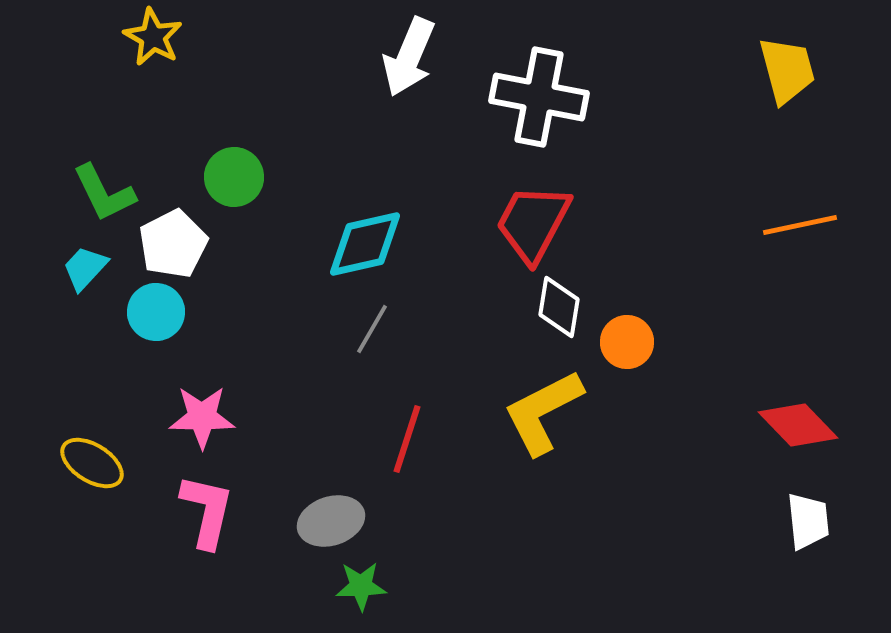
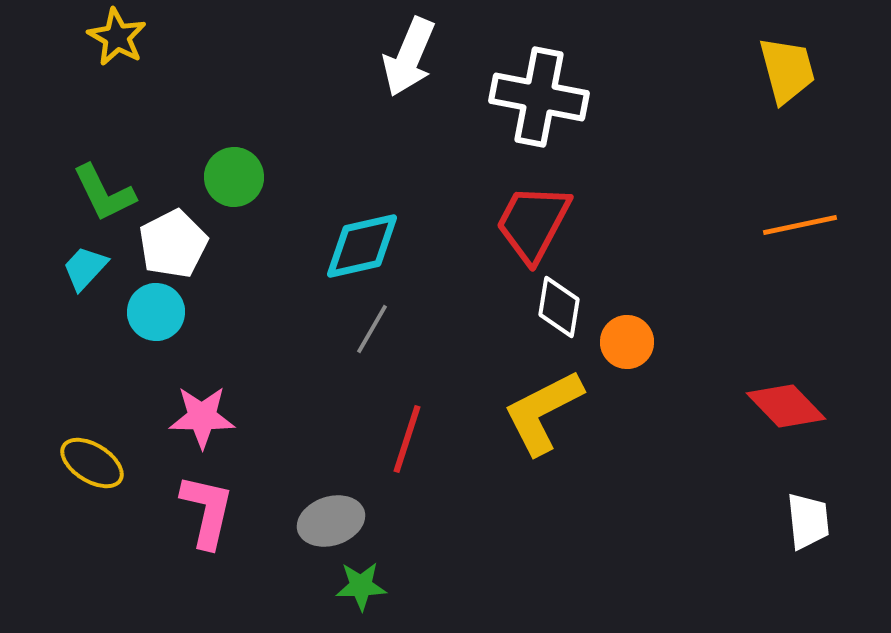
yellow star: moved 36 px left
cyan diamond: moved 3 px left, 2 px down
red diamond: moved 12 px left, 19 px up
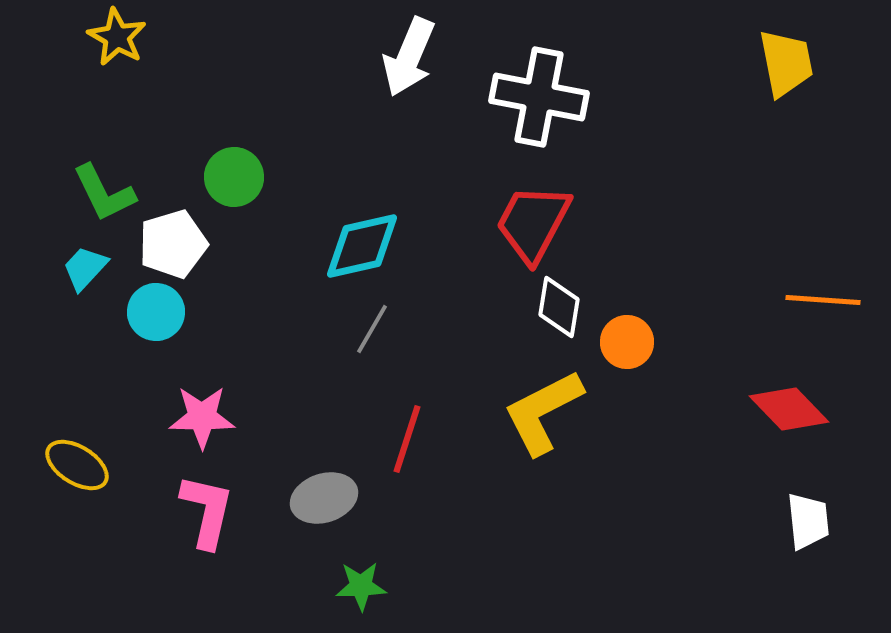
yellow trapezoid: moved 1 px left, 7 px up; rotated 4 degrees clockwise
orange line: moved 23 px right, 75 px down; rotated 16 degrees clockwise
white pentagon: rotated 10 degrees clockwise
red diamond: moved 3 px right, 3 px down
yellow ellipse: moved 15 px left, 2 px down
gray ellipse: moved 7 px left, 23 px up
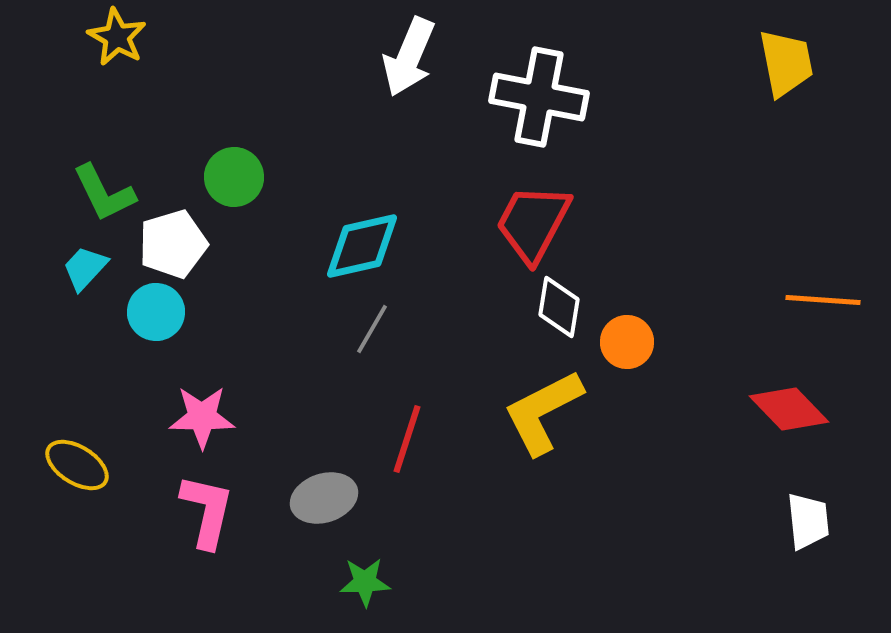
green star: moved 4 px right, 4 px up
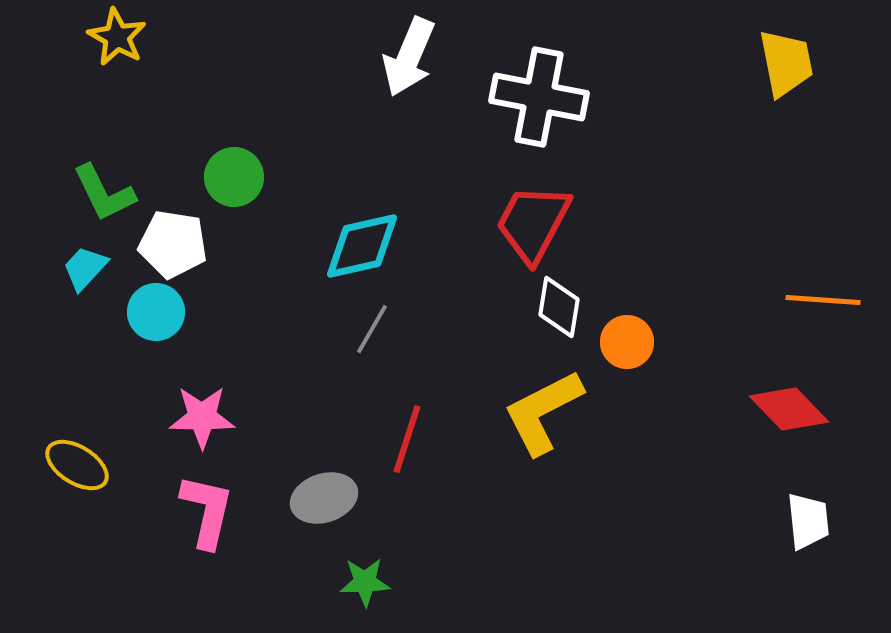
white pentagon: rotated 26 degrees clockwise
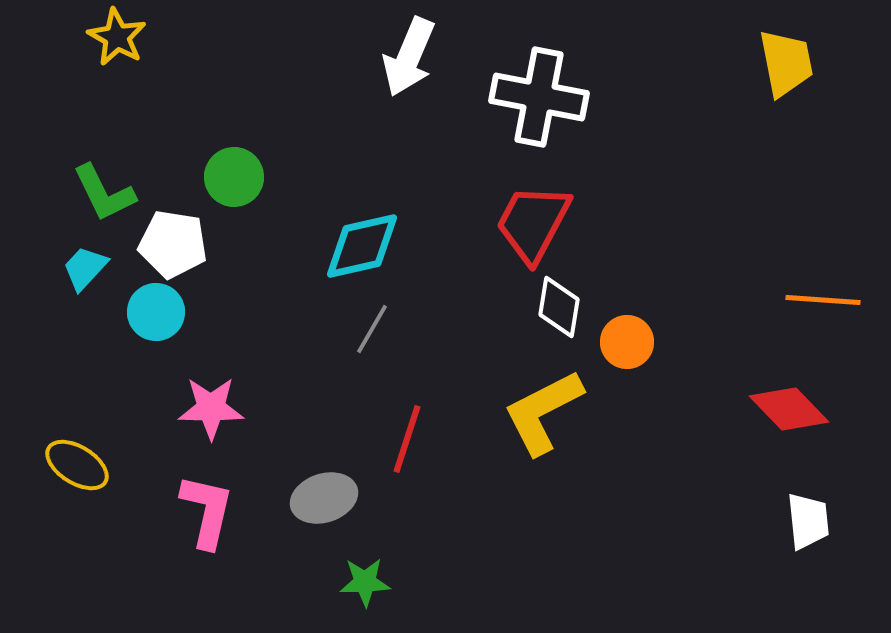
pink star: moved 9 px right, 9 px up
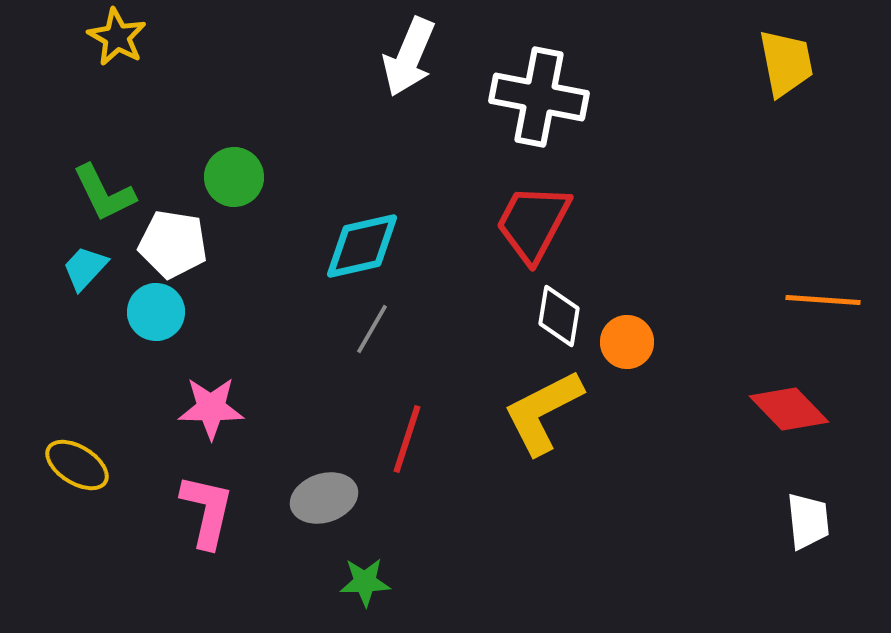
white diamond: moved 9 px down
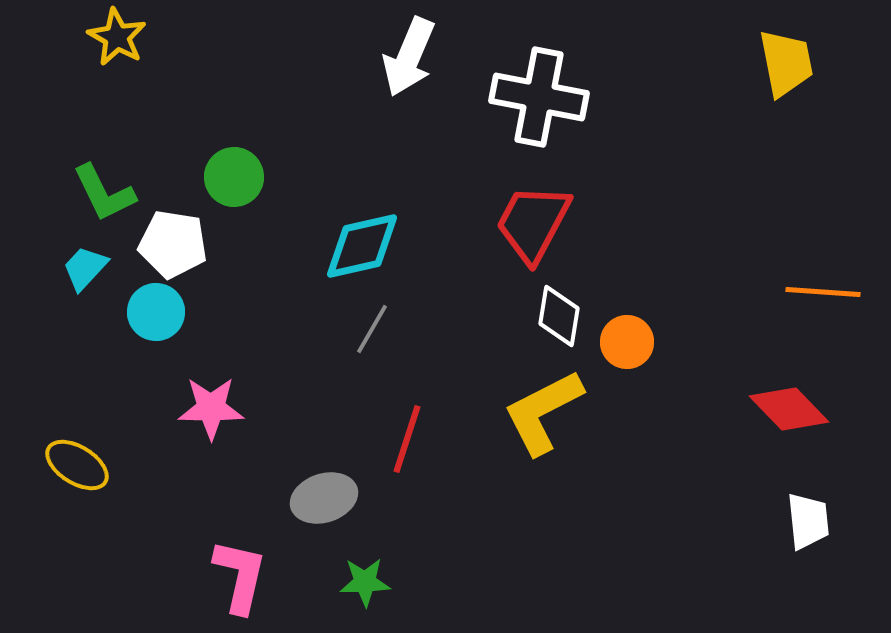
orange line: moved 8 px up
pink L-shape: moved 33 px right, 65 px down
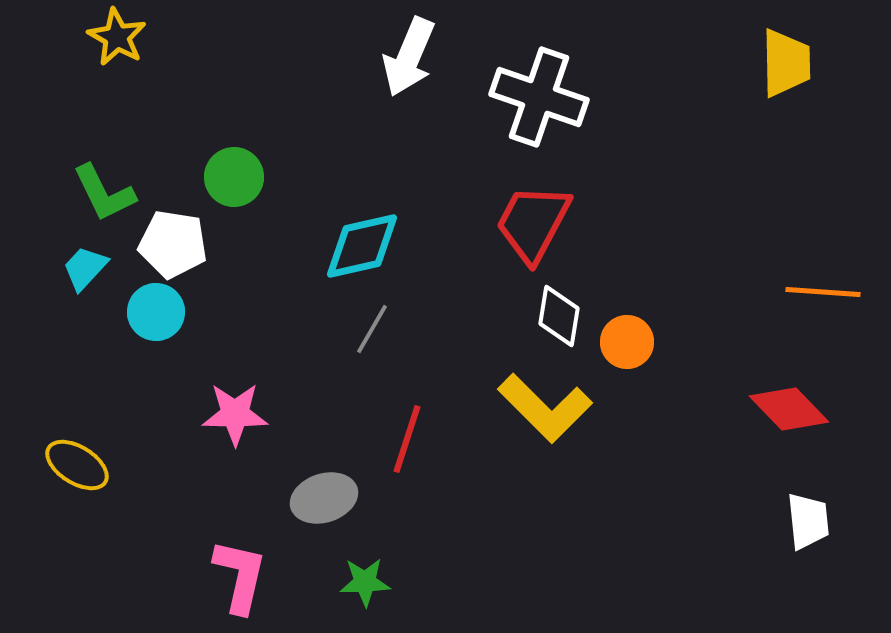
yellow trapezoid: rotated 10 degrees clockwise
white cross: rotated 8 degrees clockwise
pink star: moved 24 px right, 6 px down
yellow L-shape: moved 2 px right, 4 px up; rotated 108 degrees counterclockwise
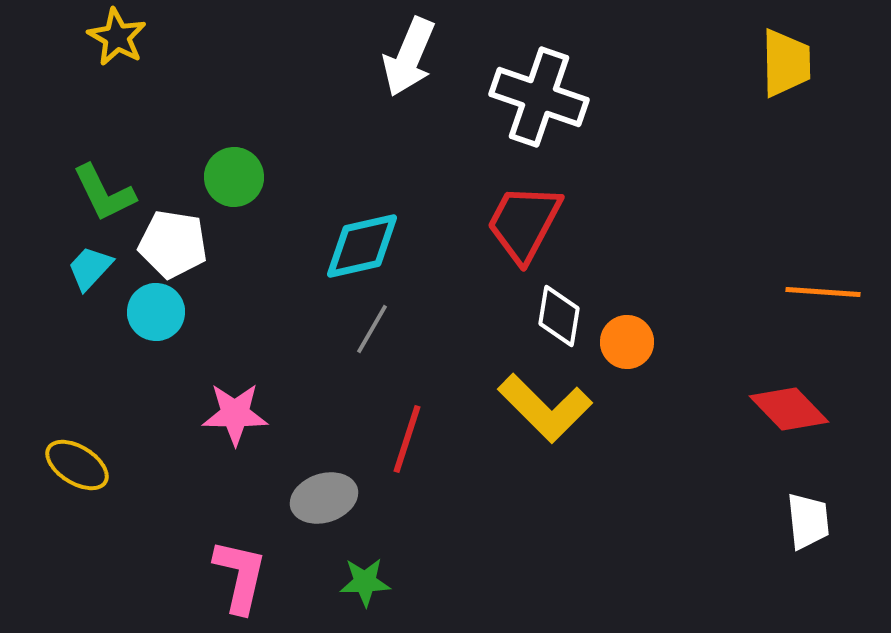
red trapezoid: moved 9 px left
cyan trapezoid: moved 5 px right
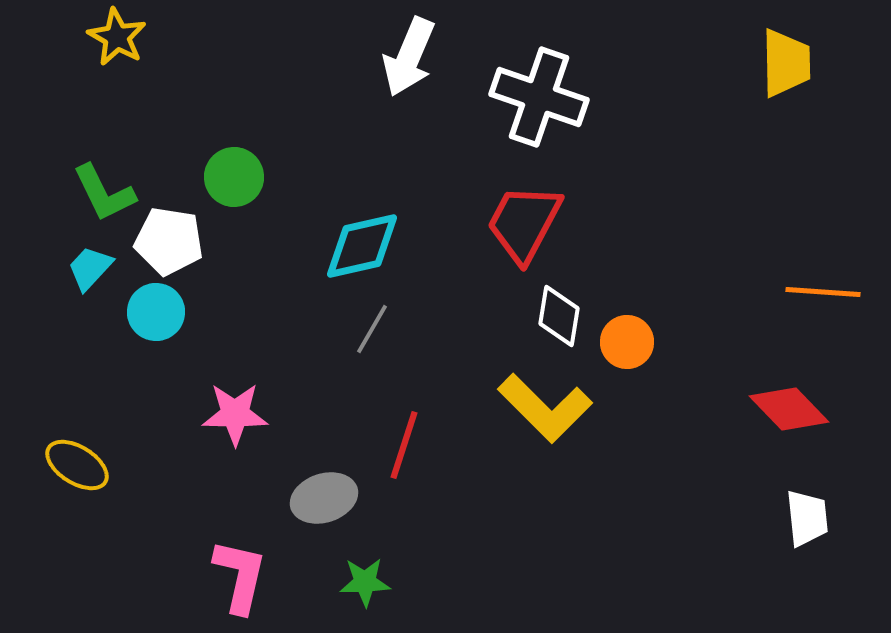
white pentagon: moved 4 px left, 3 px up
red line: moved 3 px left, 6 px down
white trapezoid: moved 1 px left, 3 px up
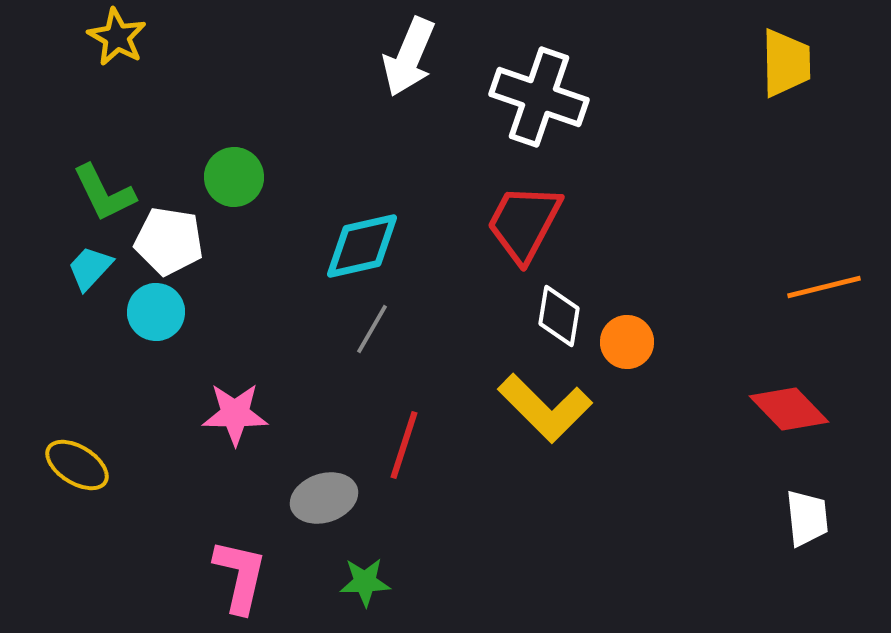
orange line: moved 1 px right, 5 px up; rotated 18 degrees counterclockwise
